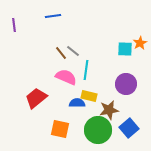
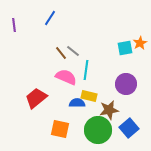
blue line: moved 3 px left, 2 px down; rotated 49 degrees counterclockwise
cyan square: moved 1 px up; rotated 14 degrees counterclockwise
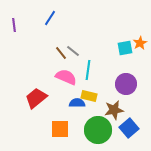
cyan line: moved 2 px right
brown star: moved 5 px right
orange square: rotated 12 degrees counterclockwise
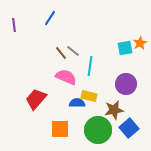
cyan line: moved 2 px right, 4 px up
red trapezoid: moved 1 px down; rotated 10 degrees counterclockwise
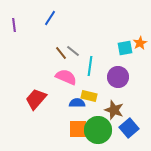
purple circle: moved 8 px left, 7 px up
brown star: rotated 30 degrees clockwise
orange square: moved 18 px right
